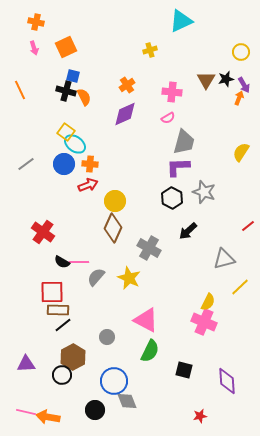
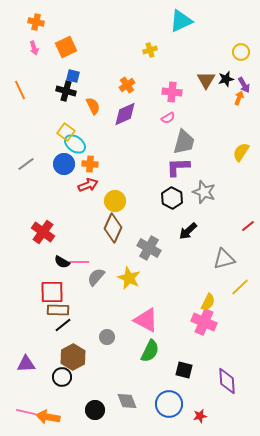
orange semicircle at (84, 97): moved 9 px right, 9 px down
black circle at (62, 375): moved 2 px down
blue circle at (114, 381): moved 55 px right, 23 px down
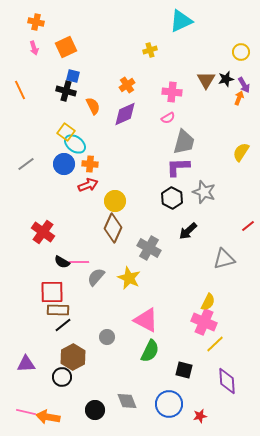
yellow line at (240, 287): moved 25 px left, 57 px down
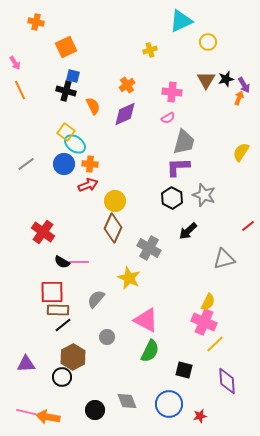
pink arrow at (34, 48): moved 19 px left, 15 px down; rotated 16 degrees counterclockwise
yellow circle at (241, 52): moved 33 px left, 10 px up
gray star at (204, 192): moved 3 px down
gray semicircle at (96, 277): moved 22 px down
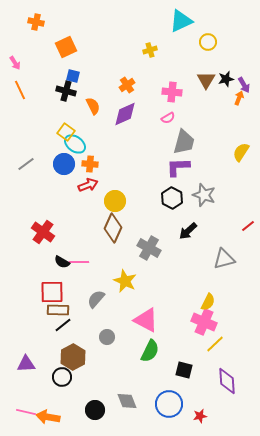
yellow star at (129, 278): moved 4 px left, 3 px down
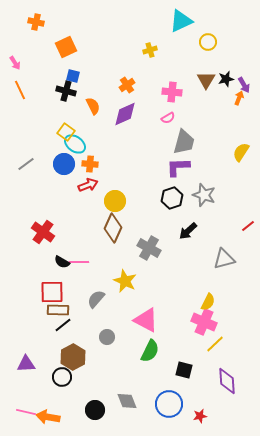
black hexagon at (172, 198): rotated 15 degrees clockwise
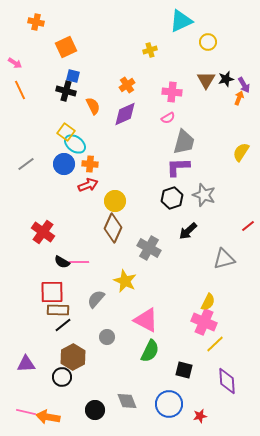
pink arrow at (15, 63): rotated 24 degrees counterclockwise
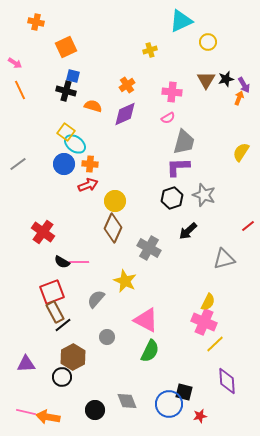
orange semicircle at (93, 106): rotated 48 degrees counterclockwise
gray line at (26, 164): moved 8 px left
red square at (52, 292): rotated 20 degrees counterclockwise
brown rectangle at (58, 310): moved 3 px left, 2 px down; rotated 60 degrees clockwise
black square at (184, 370): moved 22 px down
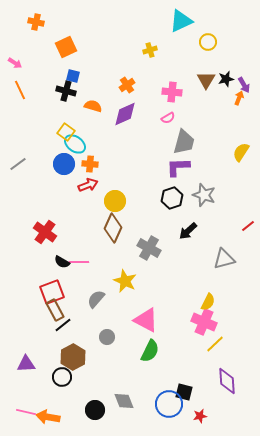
red cross at (43, 232): moved 2 px right
brown rectangle at (55, 312): moved 2 px up
gray diamond at (127, 401): moved 3 px left
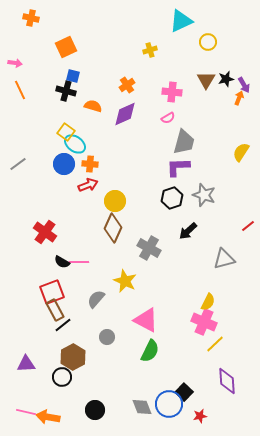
orange cross at (36, 22): moved 5 px left, 4 px up
pink arrow at (15, 63): rotated 24 degrees counterclockwise
black square at (184, 392): rotated 30 degrees clockwise
gray diamond at (124, 401): moved 18 px right, 6 px down
